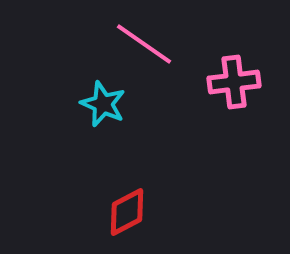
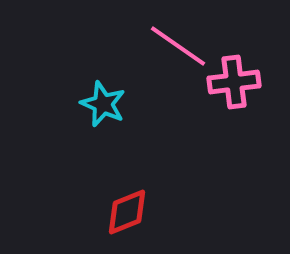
pink line: moved 34 px right, 2 px down
red diamond: rotated 6 degrees clockwise
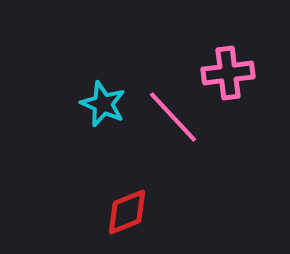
pink line: moved 5 px left, 71 px down; rotated 12 degrees clockwise
pink cross: moved 6 px left, 9 px up
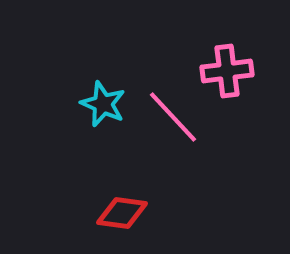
pink cross: moved 1 px left, 2 px up
red diamond: moved 5 px left, 1 px down; rotated 30 degrees clockwise
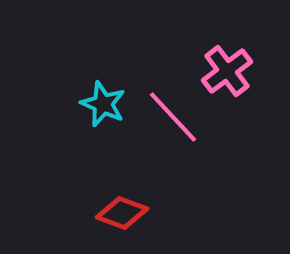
pink cross: rotated 30 degrees counterclockwise
red diamond: rotated 12 degrees clockwise
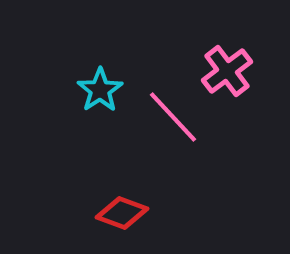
cyan star: moved 3 px left, 14 px up; rotated 15 degrees clockwise
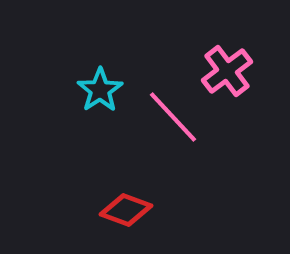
red diamond: moved 4 px right, 3 px up
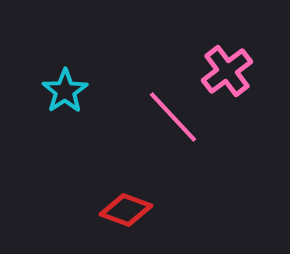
cyan star: moved 35 px left, 1 px down
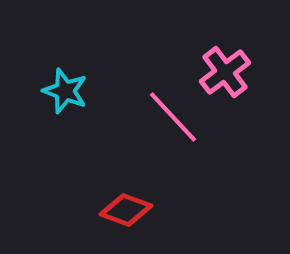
pink cross: moved 2 px left, 1 px down
cyan star: rotated 18 degrees counterclockwise
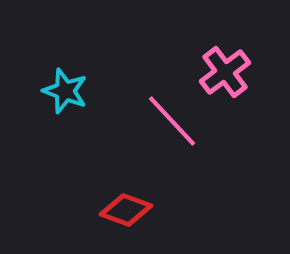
pink line: moved 1 px left, 4 px down
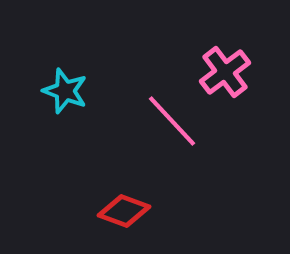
red diamond: moved 2 px left, 1 px down
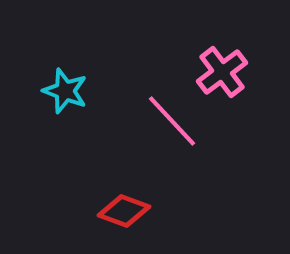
pink cross: moved 3 px left
